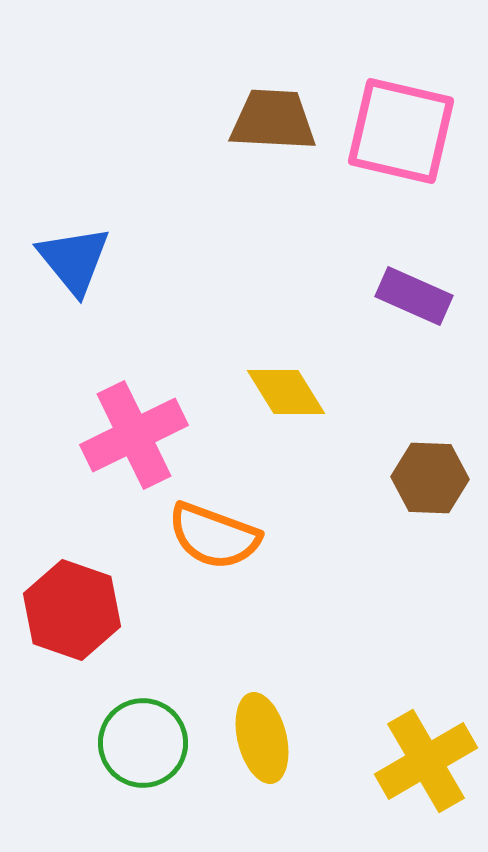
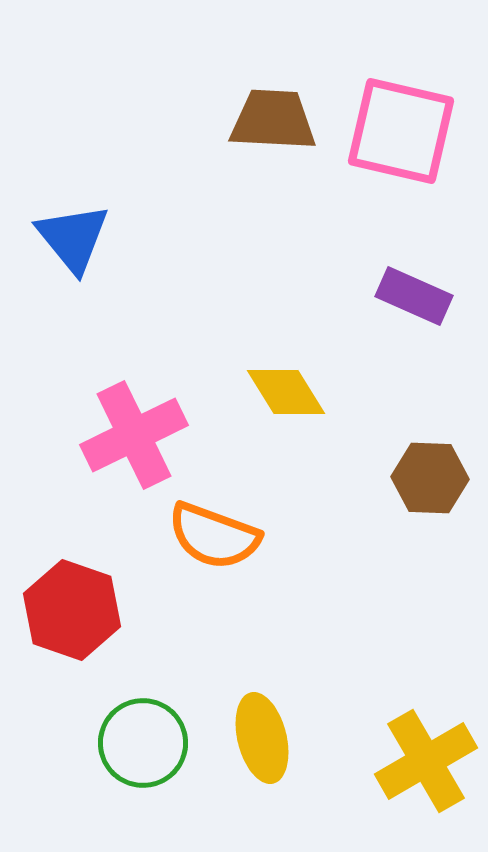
blue triangle: moved 1 px left, 22 px up
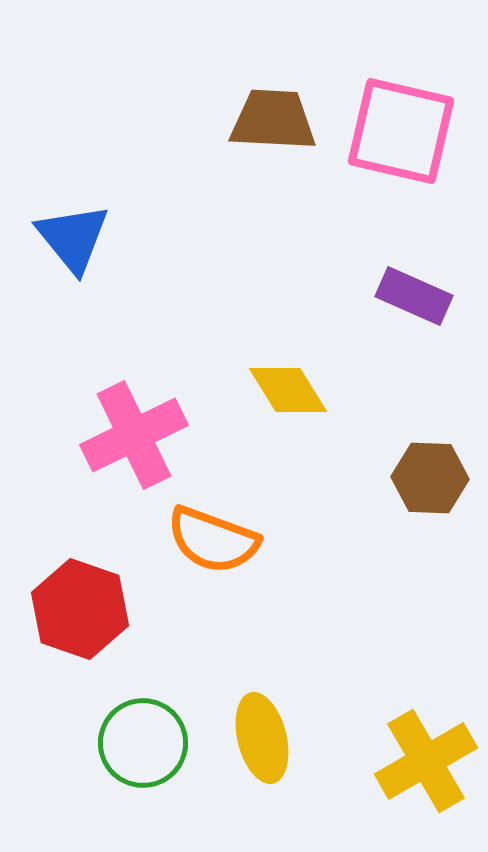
yellow diamond: moved 2 px right, 2 px up
orange semicircle: moved 1 px left, 4 px down
red hexagon: moved 8 px right, 1 px up
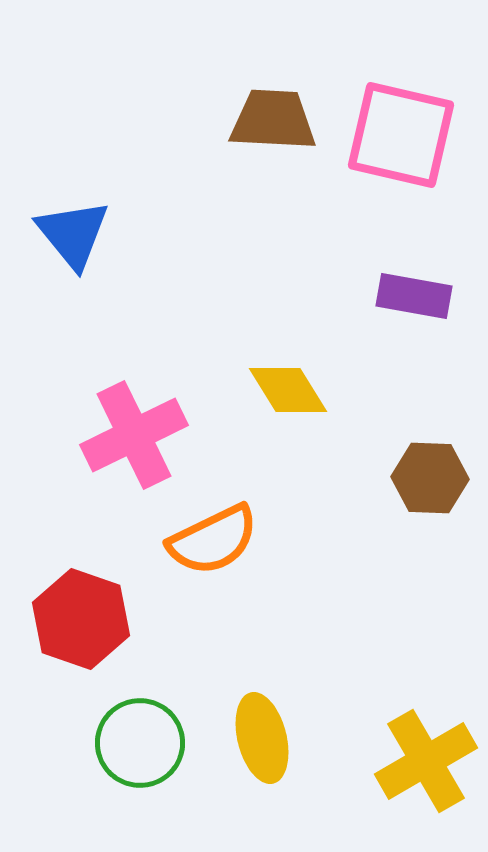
pink square: moved 4 px down
blue triangle: moved 4 px up
purple rectangle: rotated 14 degrees counterclockwise
orange semicircle: rotated 46 degrees counterclockwise
red hexagon: moved 1 px right, 10 px down
green circle: moved 3 px left
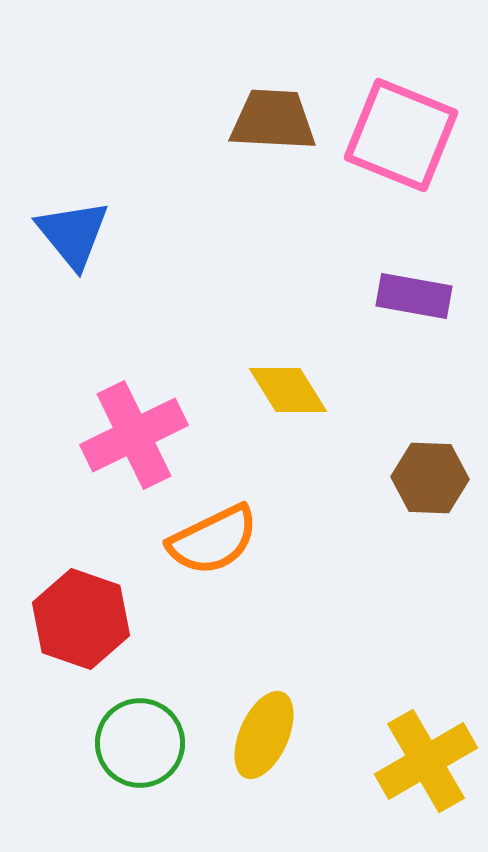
pink square: rotated 9 degrees clockwise
yellow ellipse: moved 2 px right, 3 px up; rotated 38 degrees clockwise
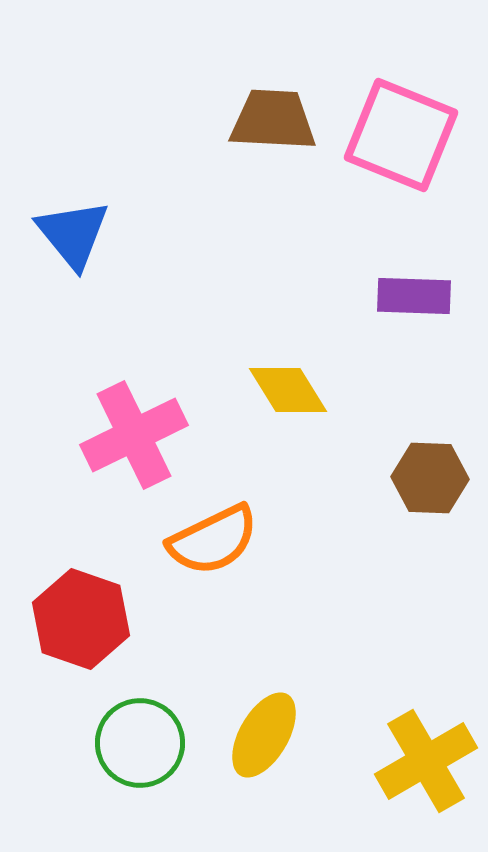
purple rectangle: rotated 8 degrees counterclockwise
yellow ellipse: rotated 6 degrees clockwise
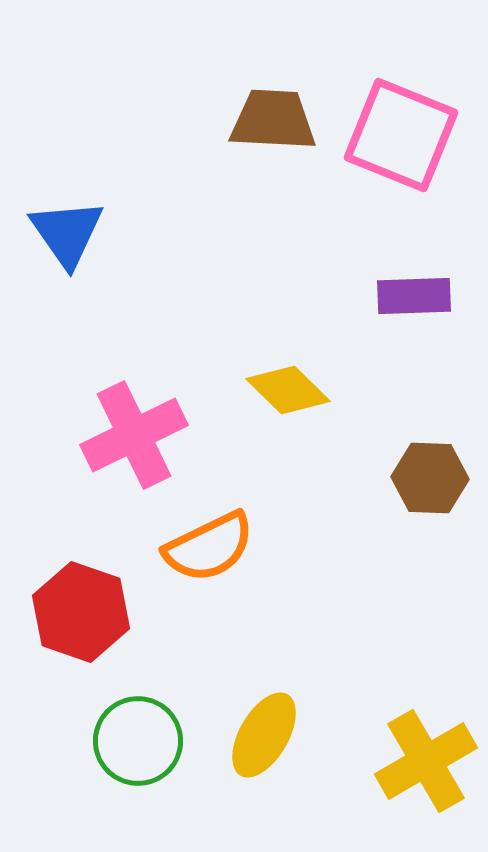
blue triangle: moved 6 px left, 1 px up; rotated 4 degrees clockwise
purple rectangle: rotated 4 degrees counterclockwise
yellow diamond: rotated 14 degrees counterclockwise
orange semicircle: moved 4 px left, 7 px down
red hexagon: moved 7 px up
green circle: moved 2 px left, 2 px up
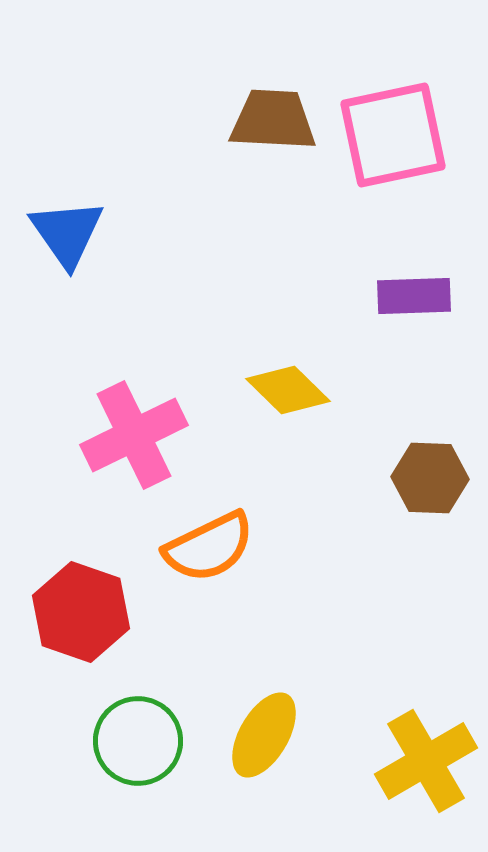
pink square: moved 8 px left; rotated 34 degrees counterclockwise
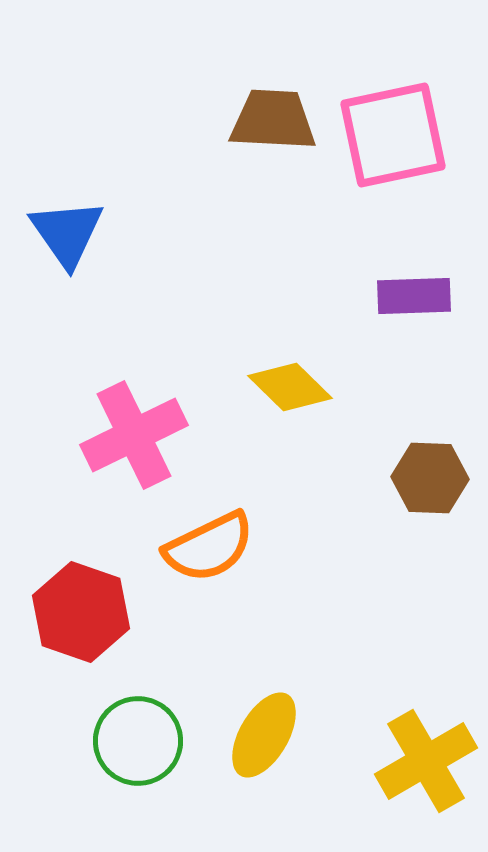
yellow diamond: moved 2 px right, 3 px up
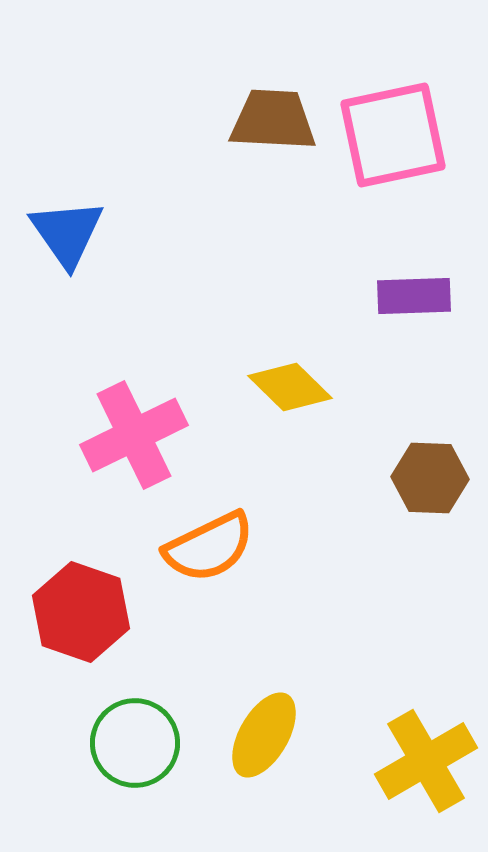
green circle: moved 3 px left, 2 px down
